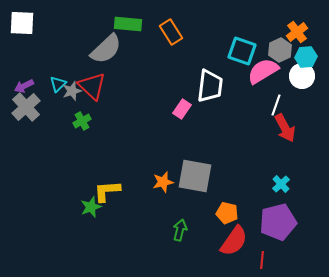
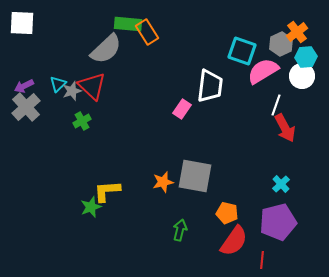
orange rectangle: moved 24 px left
gray hexagon: moved 1 px right, 6 px up
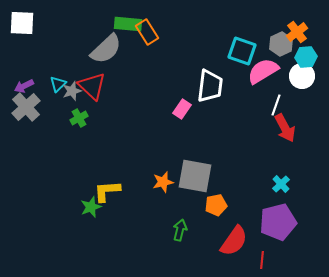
green cross: moved 3 px left, 3 px up
orange pentagon: moved 11 px left, 8 px up; rotated 25 degrees counterclockwise
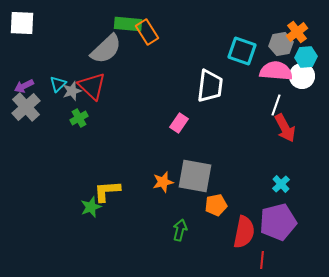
gray hexagon: rotated 15 degrees clockwise
pink semicircle: moved 13 px right; rotated 36 degrees clockwise
pink rectangle: moved 3 px left, 14 px down
red semicircle: moved 10 px right, 9 px up; rotated 24 degrees counterclockwise
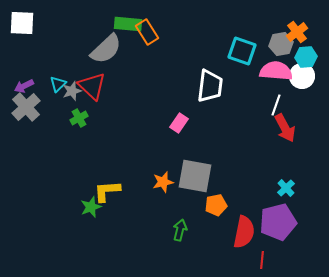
cyan cross: moved 5 px right, 4 px down
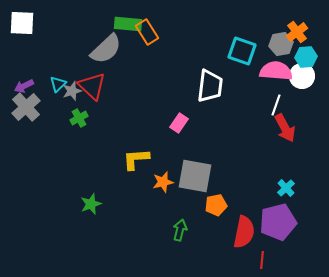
yellow L-shape: moved 29 px right, 32 px up
green star: moved 3 px up
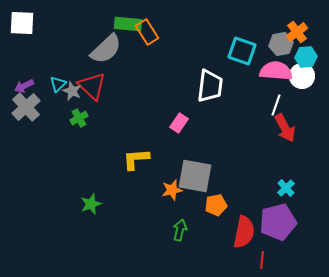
gray star: rotated 30 degrees counterclockwise
orange star: moved 9 px right, 8 px down
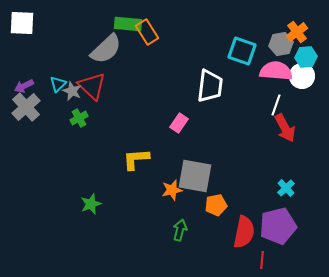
purple pentagon: moved 4 px down
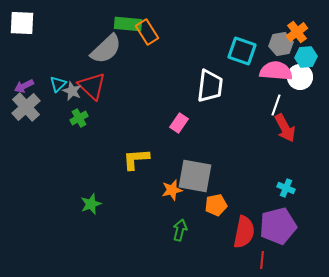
white circle: moved 2 px left, 1 px down
cyan cross: rotated 24 degrees counterclockwise
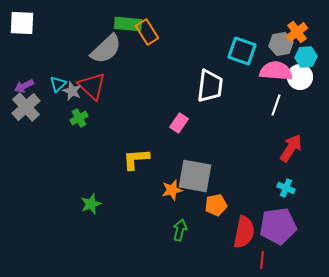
red arrow: moved 6 px right, 20 px down; rotated 120 degrees counterclockwise
purple pentagon: rotated 6 degrees clockwise
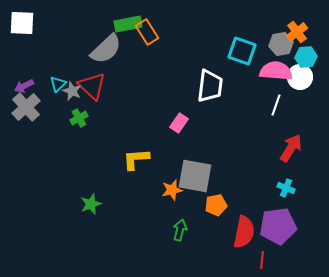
green rectangle: rotated 16 degrees counterclockwise
